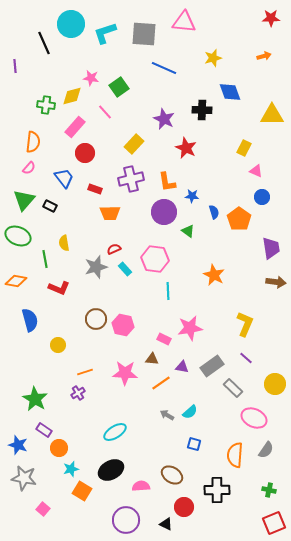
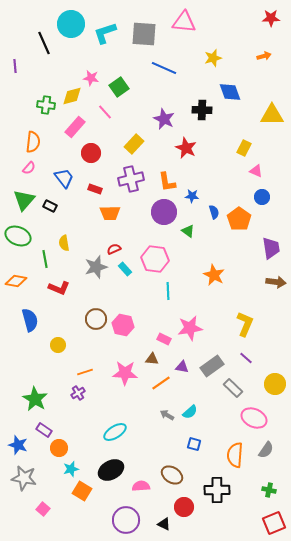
red circle at (85, 153): moved 6 px right
black triangle at (166, 524): moved 2 px left
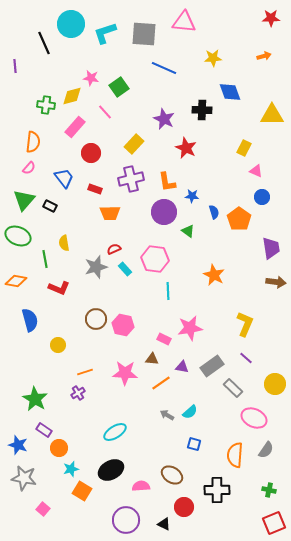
yellow star at (213, 58): rotated 12 degrees clockwise
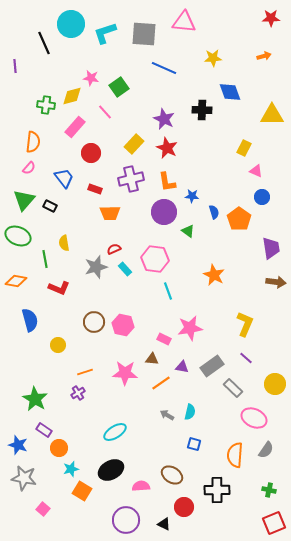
red star at (186, 148): moved 19 px left
cyan line at (168, 291): rotated 18 degrees counterclockwise
brown circle at (96, 319): moved 2 px left, 3 px down
cyan semicircle at (190, 412): rotated 35 degrees counterclockwise
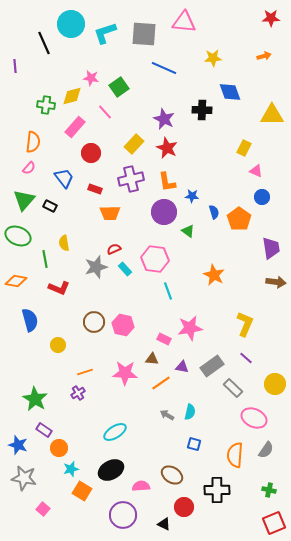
purple circle at (126, 520): moved 3 px left, 5 px up
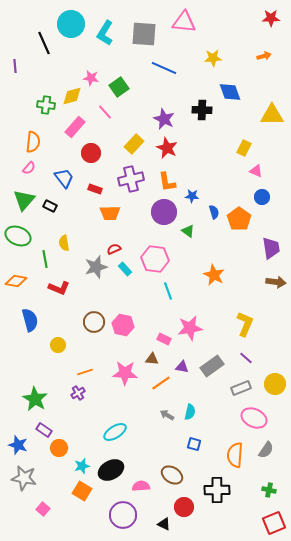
cyan L-shape at (105, 33): rotated 40 degrees counterclockwise
gray rectangle at (233, 388): moved 8 px right; rotated 66 degrees counterclockwise
cyan star at (71, 469): moved 11 px right, 3 px up
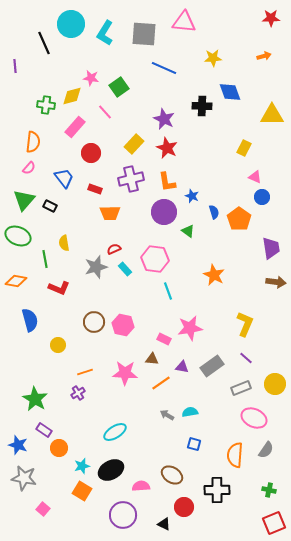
black cross at (202, 110): moved 4 px up
pink triangle at (256, 171): moved 1 px left, 6 px down
blue star at (192, 196): rotated 16 degrees clockwise
cyan semicircle at (190, 412): rotated 112 degrees counterclockwise
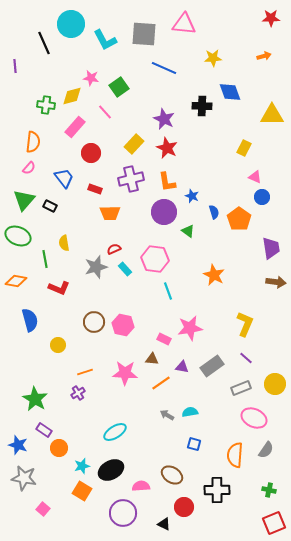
pink triangle at (184, 22): moved 2 px down
cyan L-shape at (105, 33): moved 7 px down; rotated 60 degrees counterclockwise
purple circle at (123, 515): moved 2 px up
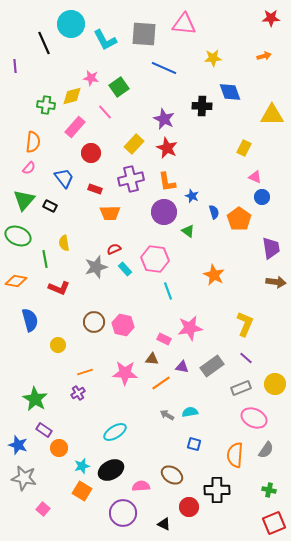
red circle at (184, 507): moved 5 px right
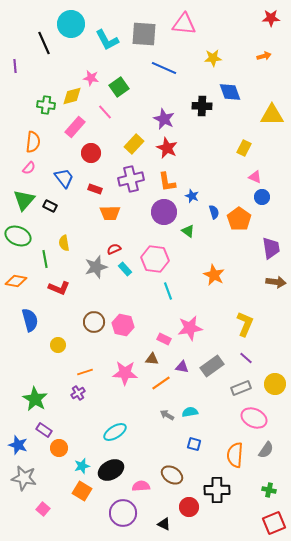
cyan L-shape at (105, 40): moved 2 px right
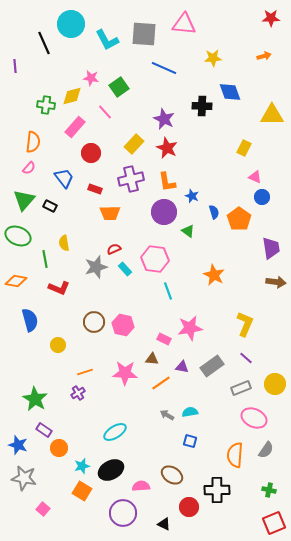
blue square at (194, 444): moved 4 px left, 3 px up
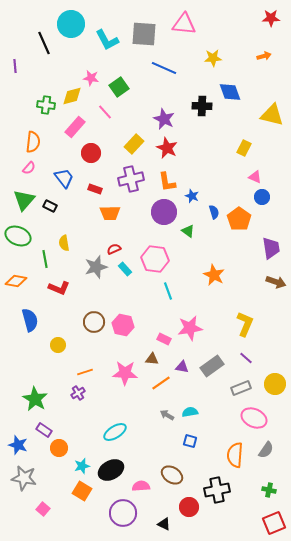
yellow triangle at (272, 115): rotated 15 degrees clockwise
brown arrow at (276, 282): rotated 12 degrees clockwise
black cross at (217, 490): rotated 10 degrees counterclockwise
